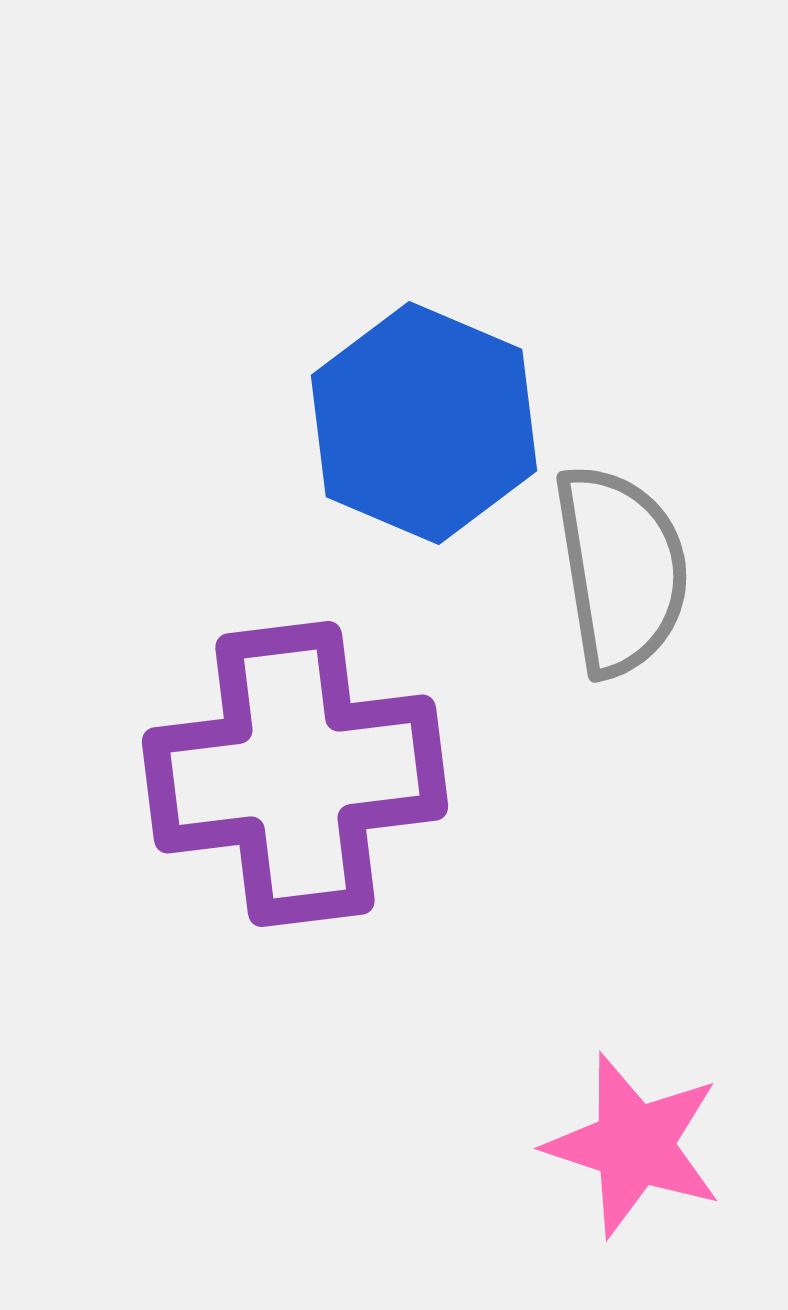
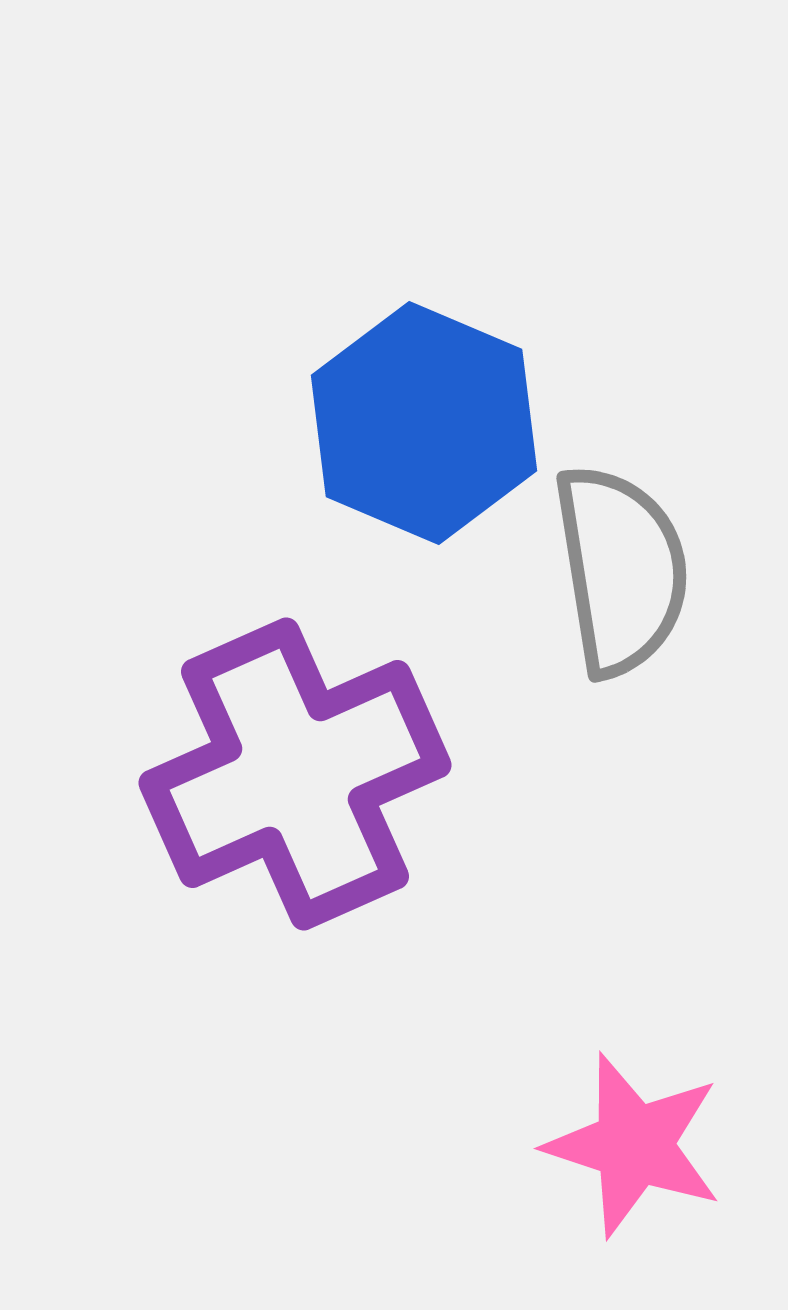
purple cross: rotated 17 degrees counterclockwise
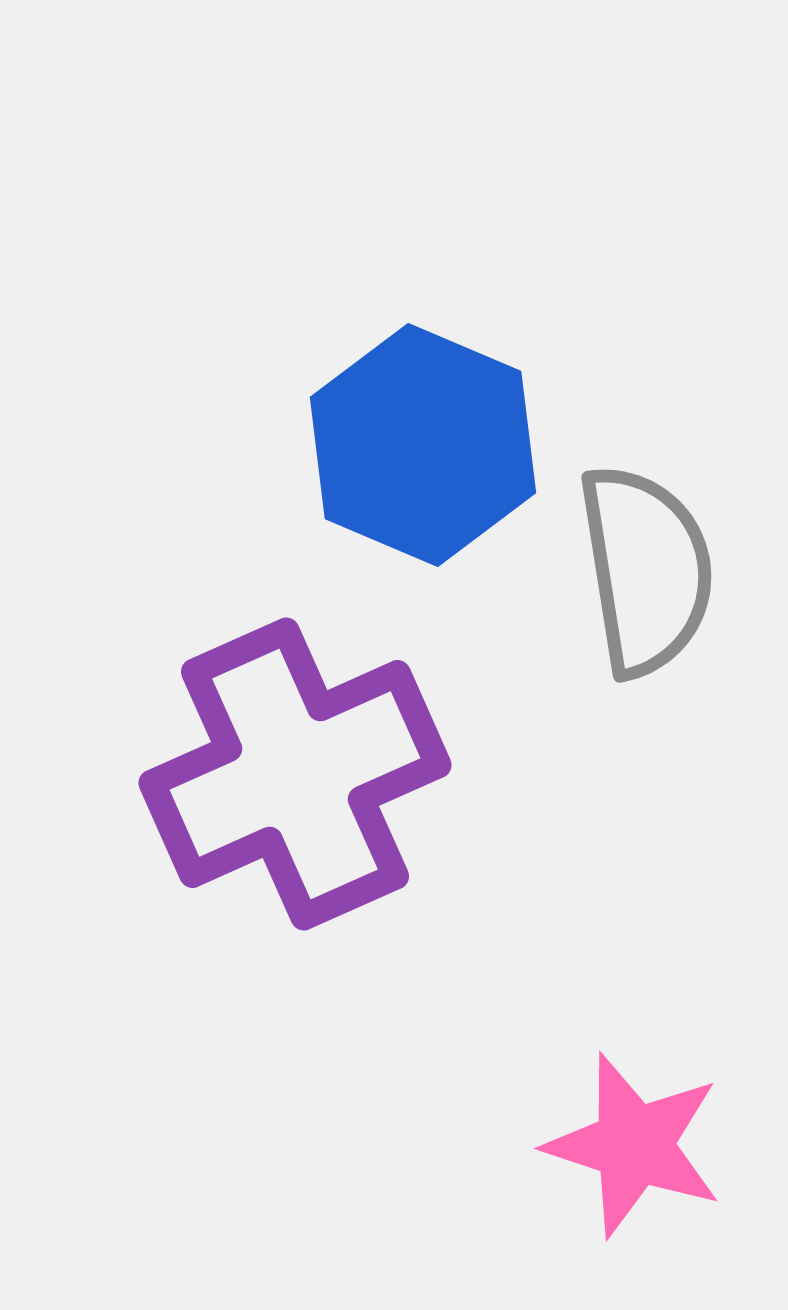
blue hexagon: moved 1 px left, 22 px down
gray semicircle: moved 25 px right
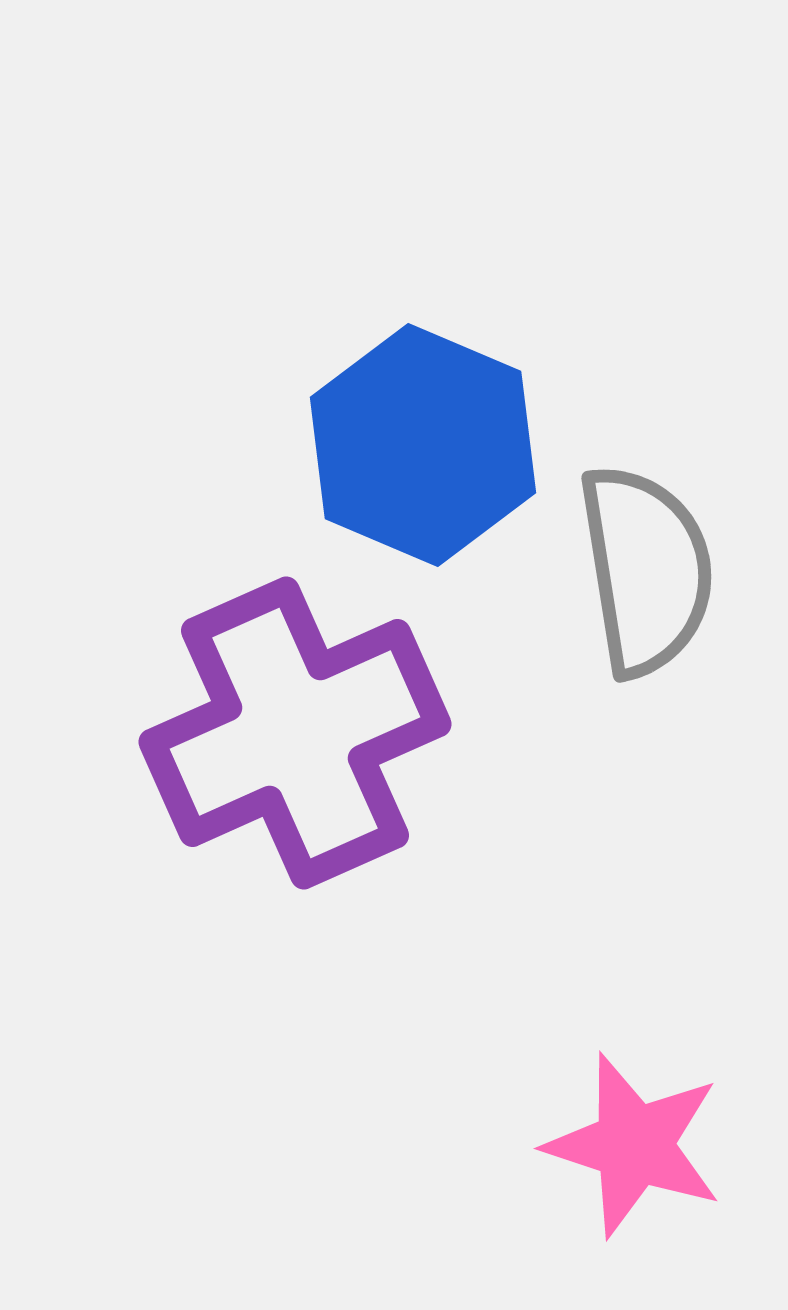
purple cross: moved 41 px up
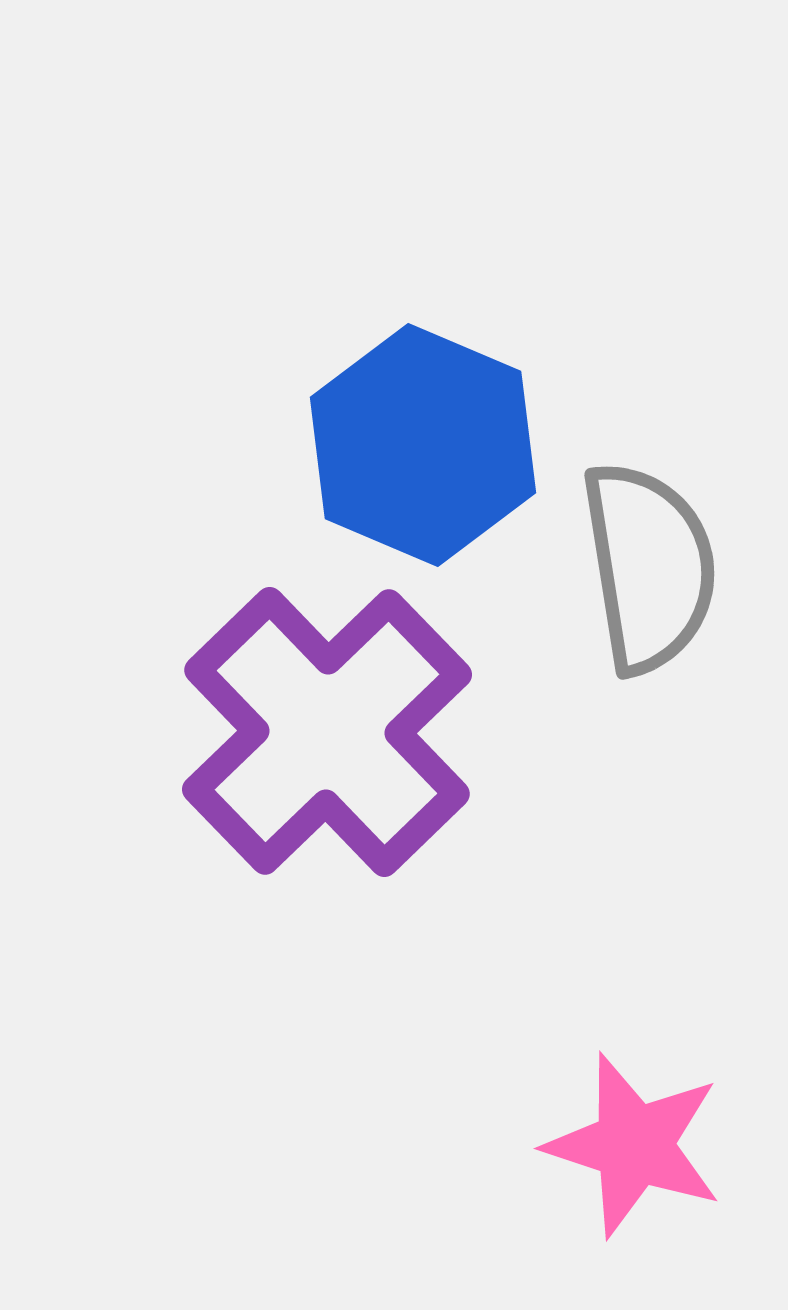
gray semicircle: moved 3 px right, 3 px up
purple cross: moved 32 px right, 1 px up; rotated 20 degrees counterclockwise
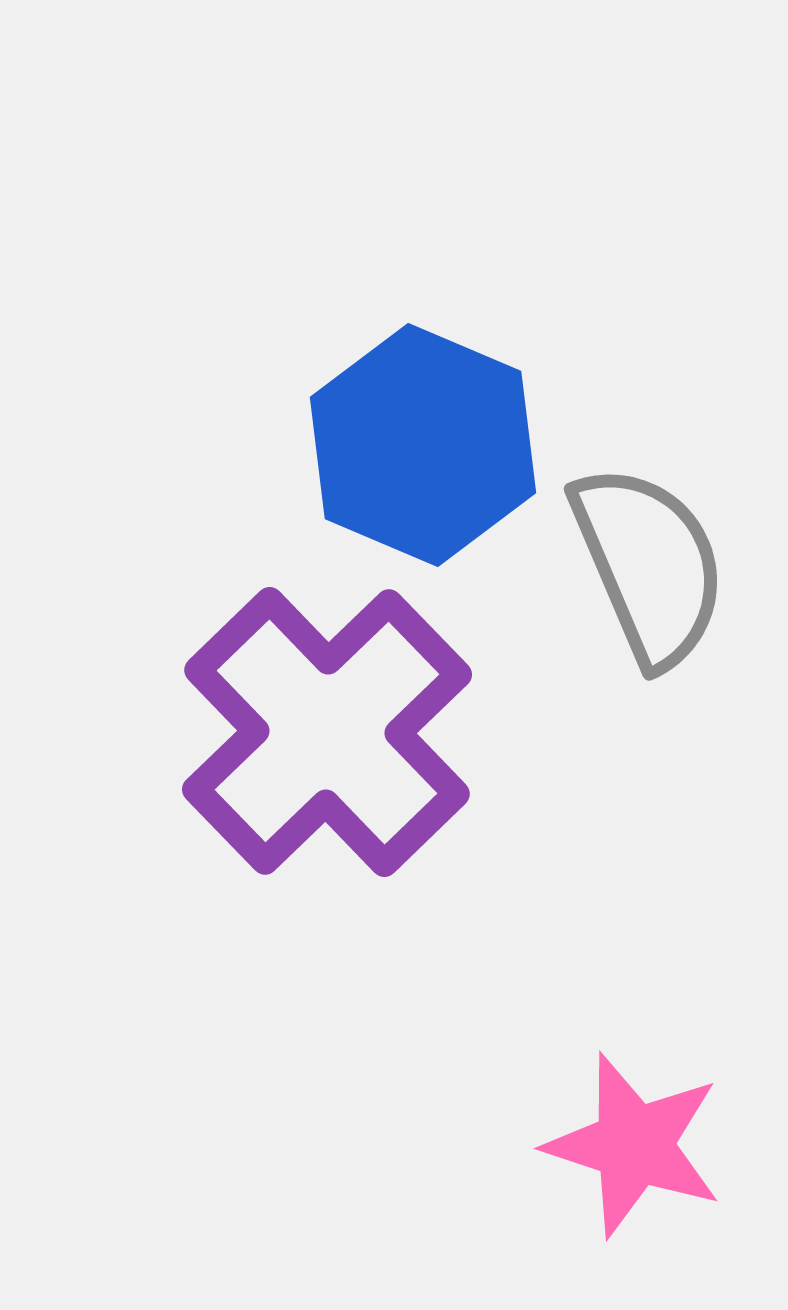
gray semicircle: moved 2 px up; rotated 14 degrees counterclockwise
